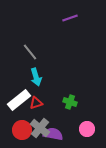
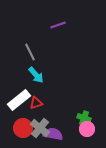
purple line: moved 12 px left, 7 px down
gray line: rotated 12 degrees clockwise
cyan arrow: moved 2 px up; rotated 24 degrees counterclockwise
green cross: moved 14 px right, 16 px down
red circle: moved 1 px right, 2 px up
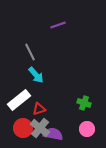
red triangle: moved 3 px right, 6 px down
green cross: moved 15 px up
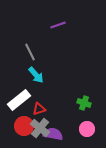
red circle: moved 1 px right, 2 px up
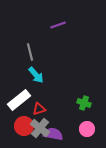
gray line: rotated 12 degrees clockwise
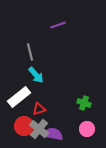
white rectangle: moved 3 px up
gray cross: moved 1 px left, 1 px down
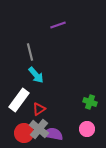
white rectangle: moved 3 px down; rotated 15 degrees counterclockwise
green cross: moved 6 px right, 1 px up
red triangle: rotated 16 degrees counterclockwise
red circle: moved 7 px down
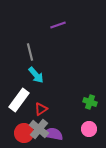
red triangle: moved 2 px right
pink circle: moved 2 px right
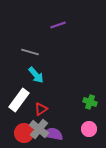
gray line: rotated 60 degrees counterclockwise
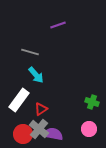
green cross: moved 2 px right
red circle: moved 1 px left, 1 px down
